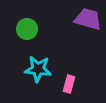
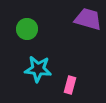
pink rectangle: moved 1 px right, 1 px down
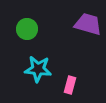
purple trapezoid: moved 5 px down
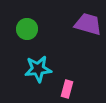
cyan star: rotated 12 degrees counterclockwise
pink rectangle: moved 3 px left, 4 px down
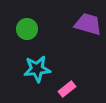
cyan star: moved 1 px left
pink rectangle: rotated 36 degrees clockwise
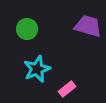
purple trapezoid: moved 2 px down
cyan star: rotated 16 degrees counterclockwise
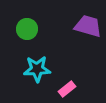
cyan star: rotated 20 degrees clockwise
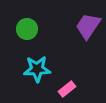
purple trapezoid: rotated 72 degrees counterclockwise
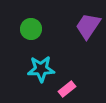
green circle: moved 4 px right
cyan star: moved 4 px right
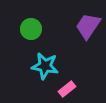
cyan star: moved 4 px right, 3 px up; rotated 12 degrees clockwise
